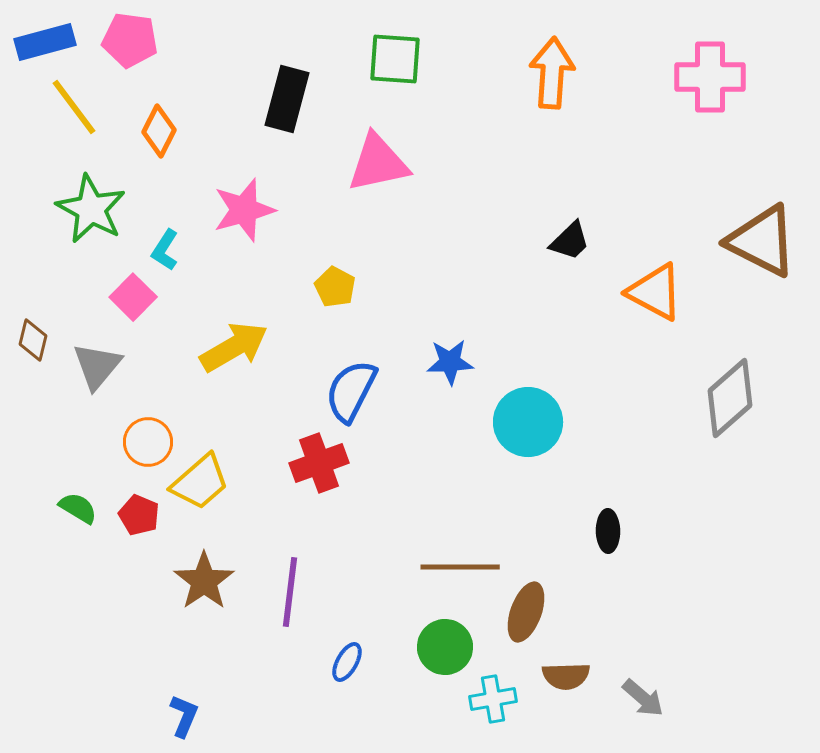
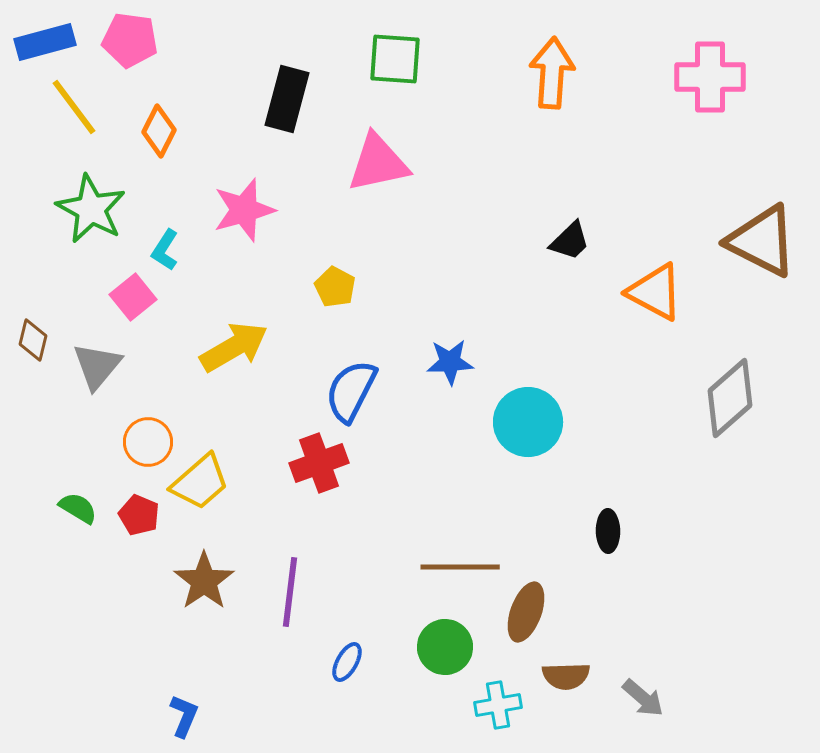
pink square: rotated 6 degrees clockwise
cyan cross: moved 5 px right, 6 px down
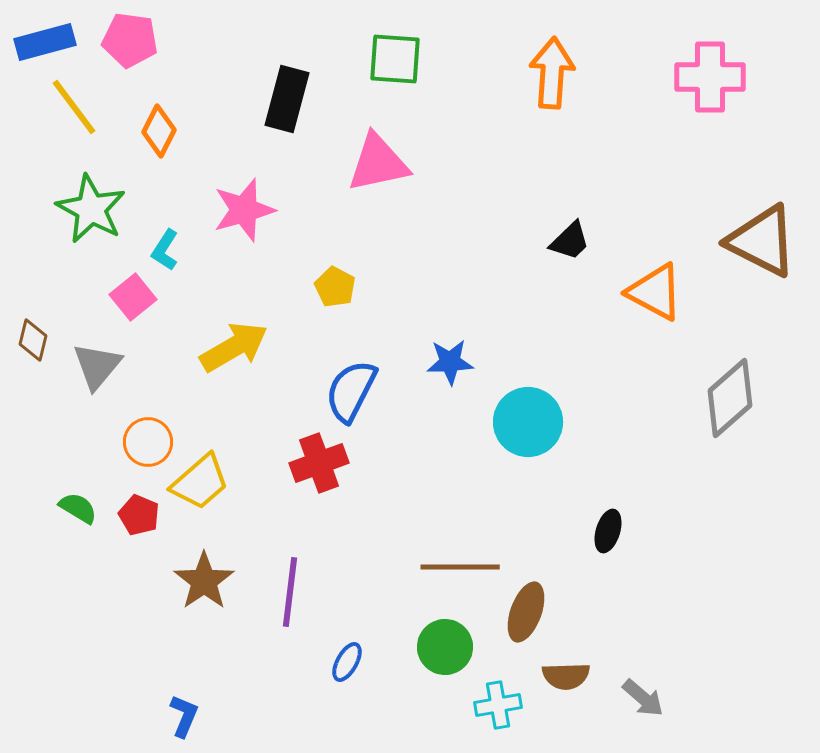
black ellipse: rotated 18 degrees clockwise
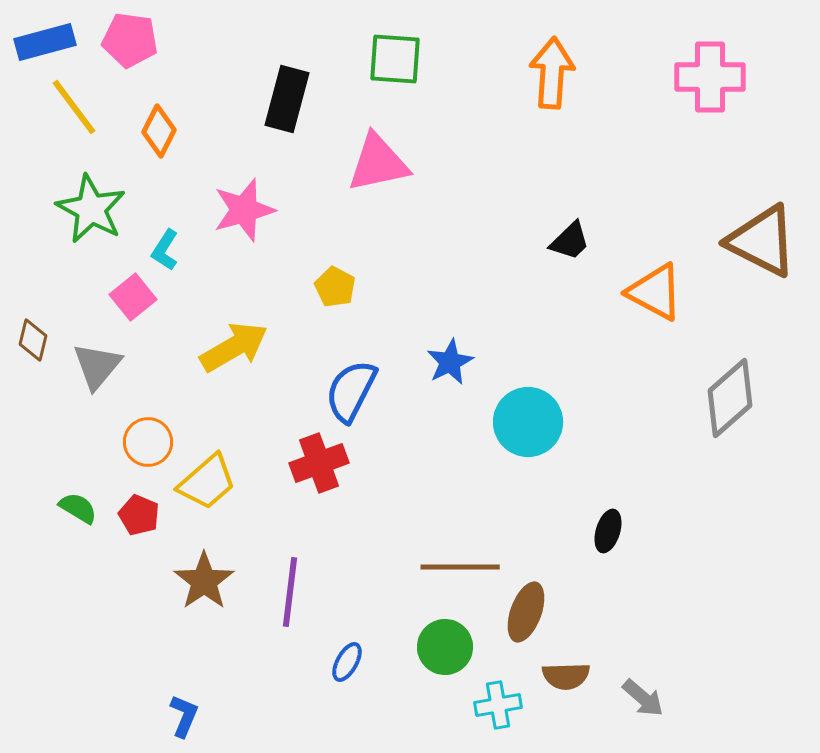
blue star: rotated 24 degrees counterclockwise
yellow trapezoid: moved 7 px right
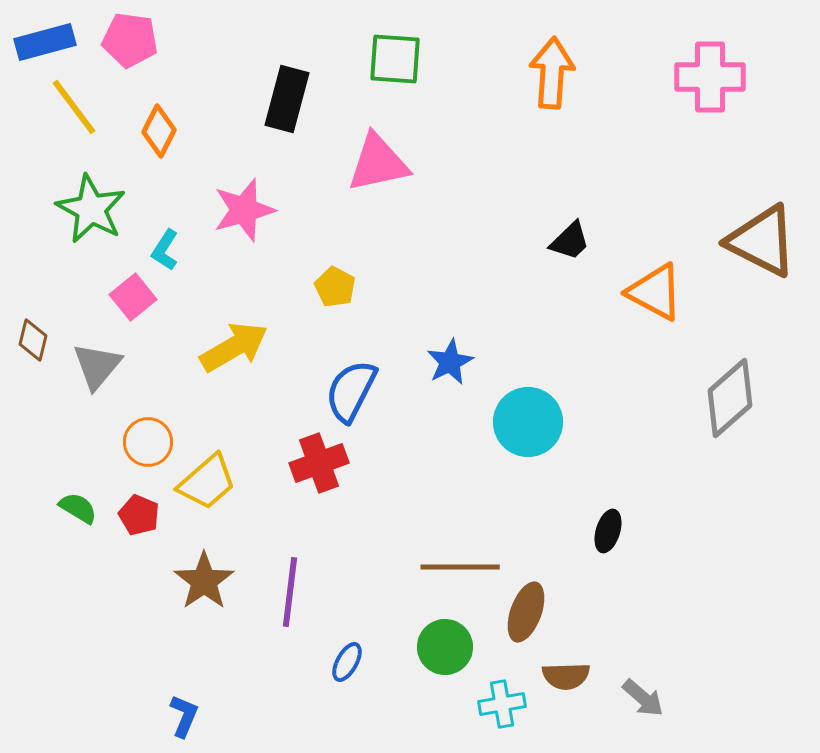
cyan cross: moved 4 px right, 1 px up
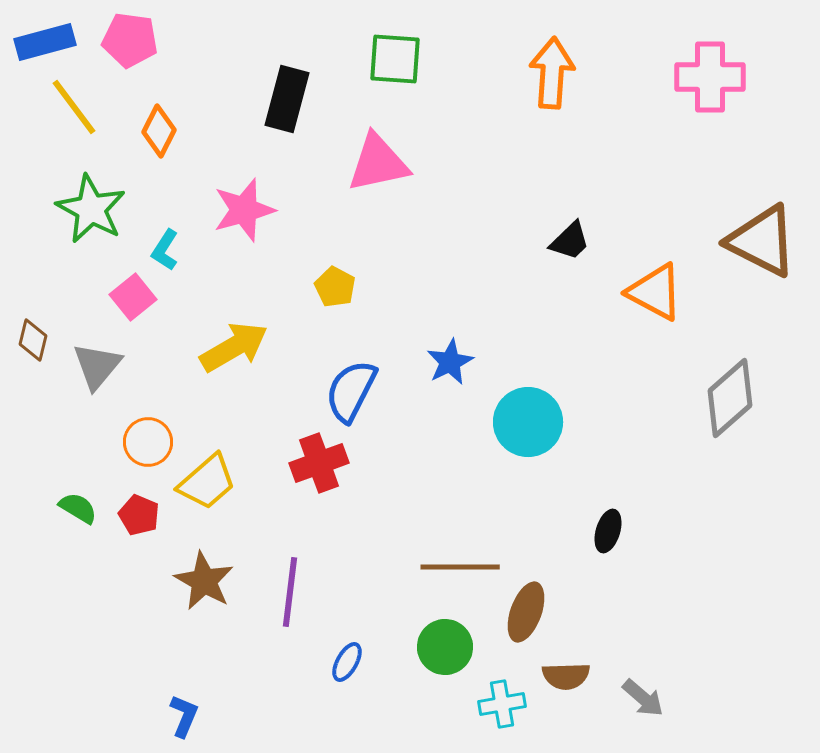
brown star: rotated 8 degrees counterclockwise
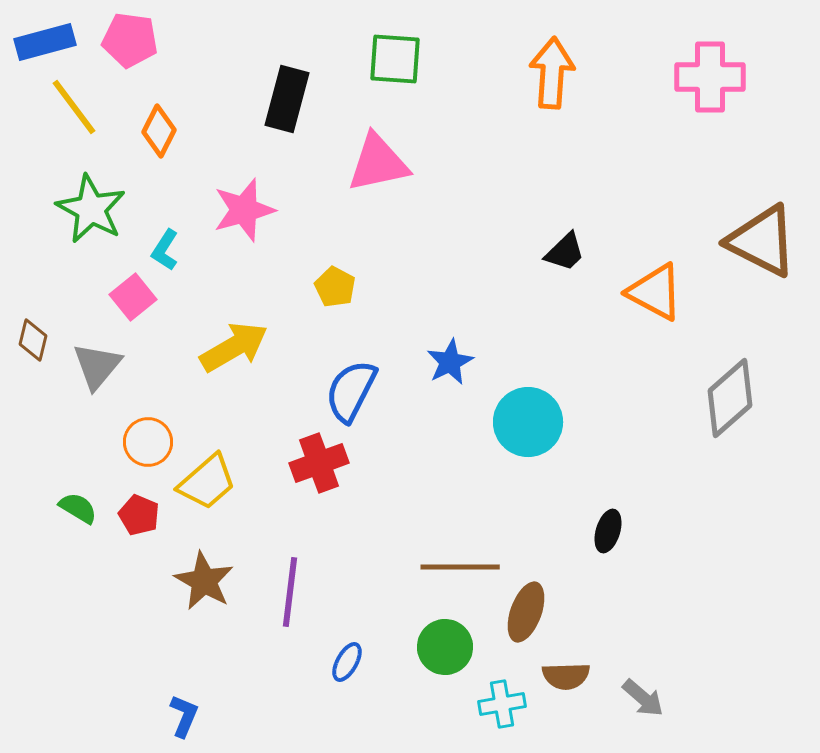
black trapezoid: moved 5 px left, 11 px down
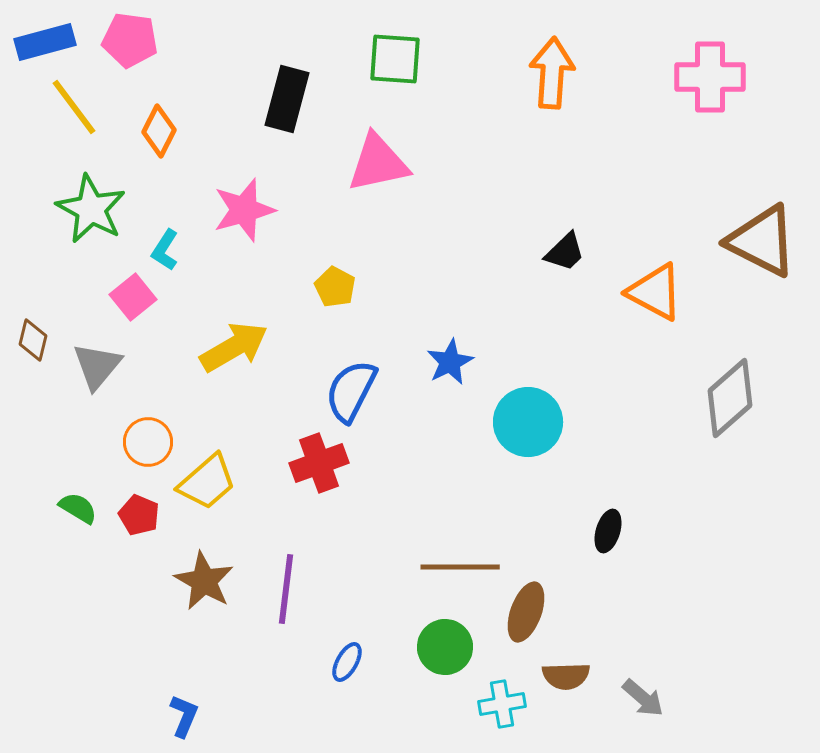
purple line: moved 4 px left, 3 px up
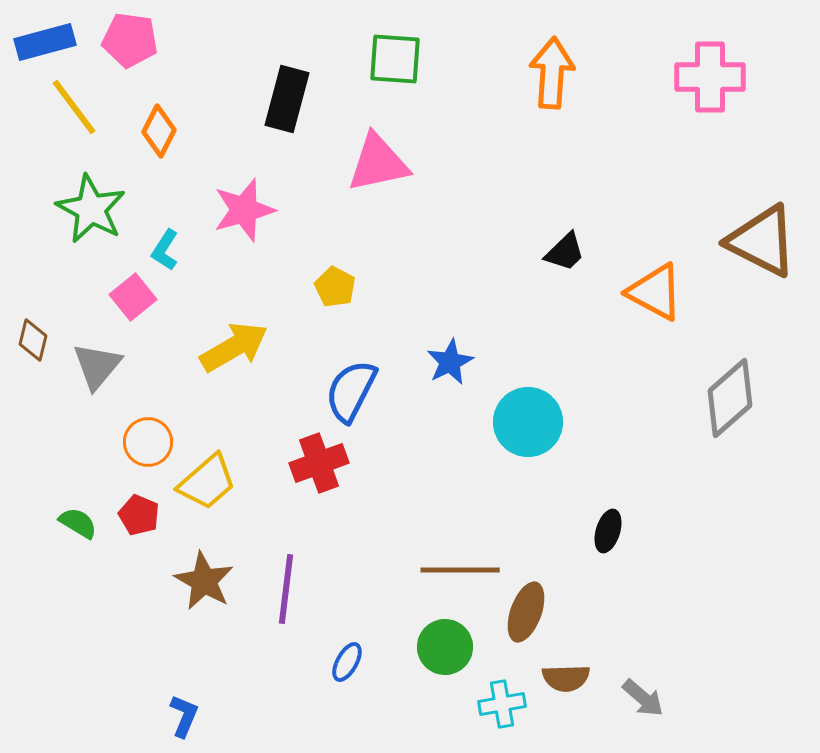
green semicircle: moved 15 px down
brown line: moved 3 px down
brown semicircle: moved 2 px down
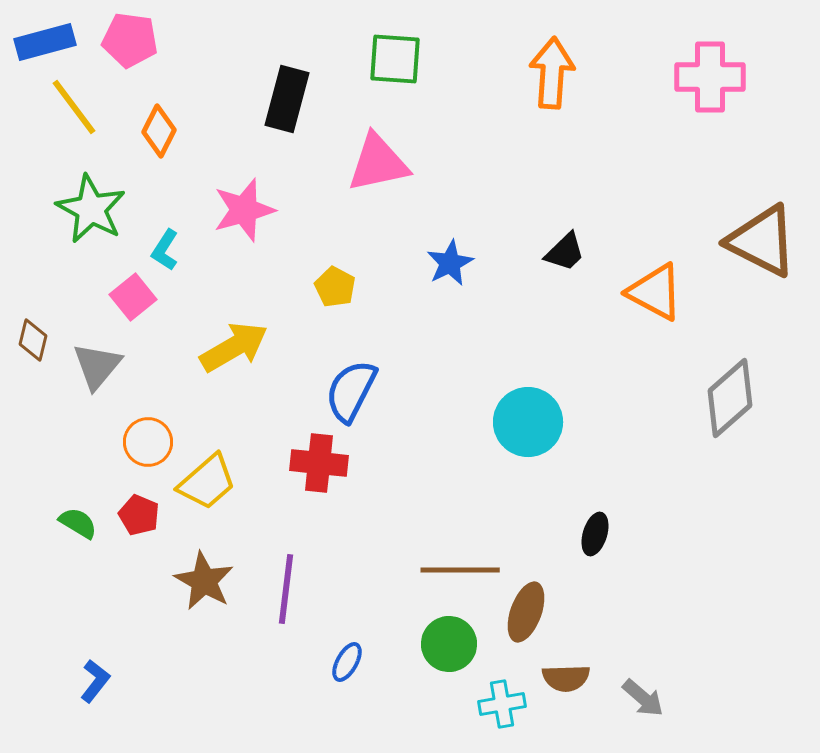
blue star: moved 99 px up
red cross: rotated 26 degrees clockwise
black ellipse: moved 13 px left, 3 px down
green circle: moved 4 px right, 3 px up
blue L-shape: moved 89 px left, 35 px up; rotated 15 degrees clockwise
